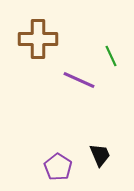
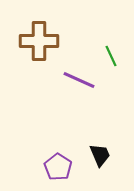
brown cross: moved 1 px right, 2 px down
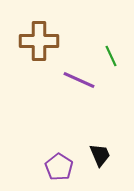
purple pentagon: moved 1 px right
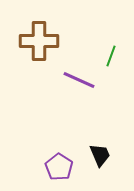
green line: rotated 45 degrees clockwise
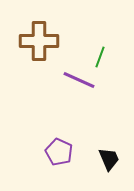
green line: moved 11 px left, 1 px down
black trapezoid: moved 9 px right, 4 px down
purple pentagon: moved 15 px up; rotated 8 degrees counterclockwise
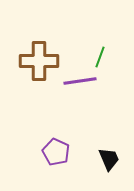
brown cross: moved 20 px down
purple line: moved 1 px right, 1 px down; rotated 32 degrees counterclockwise
purple pentagon: moved 3 px left
